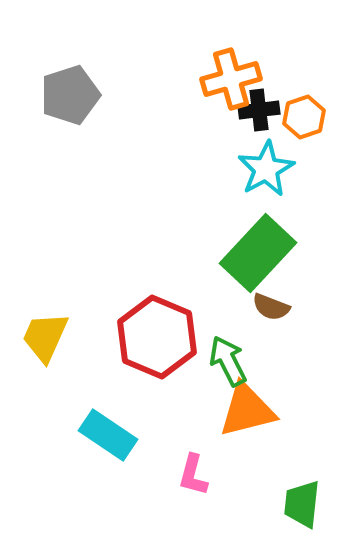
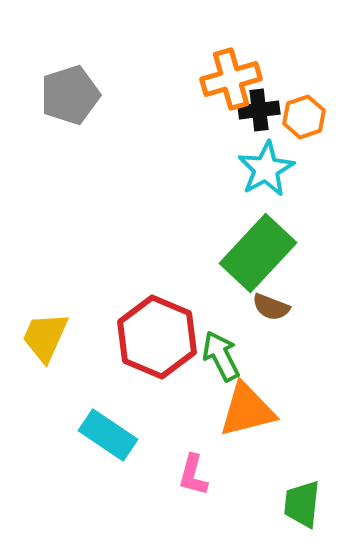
green arrow: moved 7 px left, 5 px up
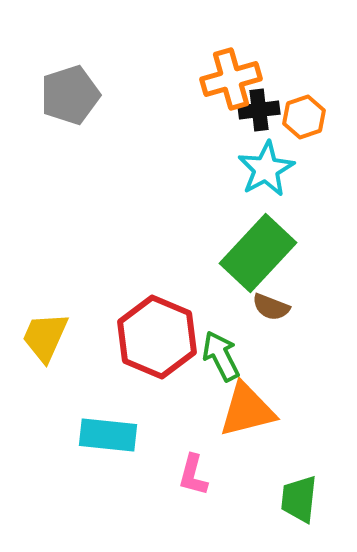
cyan rectangle: rotated 28 degrees counterclockwise
green trapezoid: moved 3 px left, 5 px up
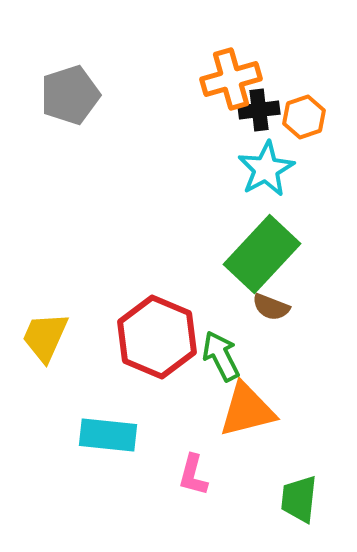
green rectangle: moved 4 px right, 1 px down
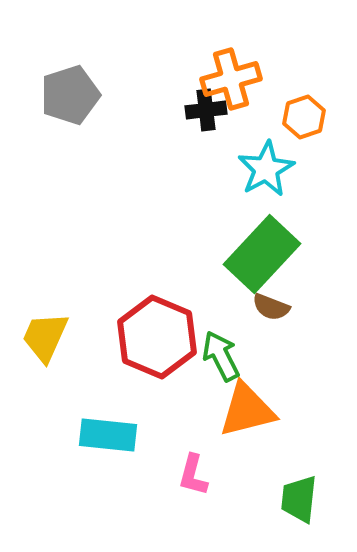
black cross: moved 53 px left
